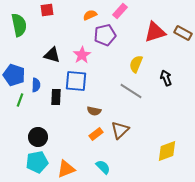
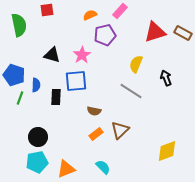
blue square: rotated 10 degrees counterclockwise
green line: moved 2 px up
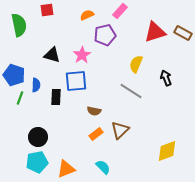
orange semicircle: moved 3 px left
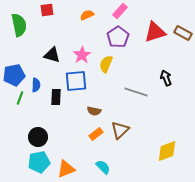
purple pentagon: moved 13 px right, 2 px down; rotated 20 degrees counterclockwise
yellow semicircle: moved 30 px left
blue pentagon: rotated 30 degrees counterclockwise
gray line: moved 5 px right, 1 px down; rotated 15 degrees counterclockwise
cyan pentagon: moved 2 px right
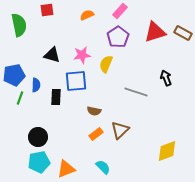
pink star: rotated 24 degrees clockwise
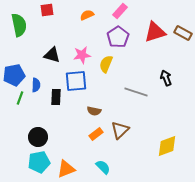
yellow diamond: moved 5 px up
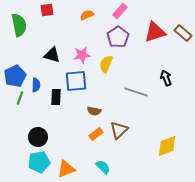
brown rectangle: rotated 12 degrees clockwise
blue pentagon: moved 1 px right, 1 px down; rotated 15 degrees counterclockwise
brown triangle: moved 1 px left
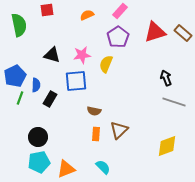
gray line: moved 38 px right, 10 px down
black rectangle: moved 6 px left, 2 px down; rotated 28 degrees clockwise
orange rectangle: rotated 48 degrees counterclockwise
